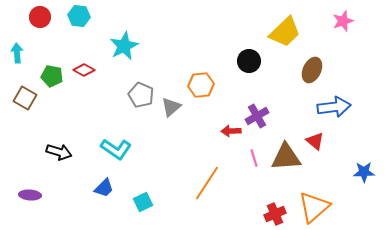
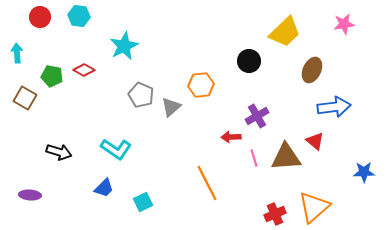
pink star: moved 1 px right, 3 px down; rotated 10 degrees clockwise
red arrow: moved 6 px down
orange line: rotated 60 degrees counterclockwise
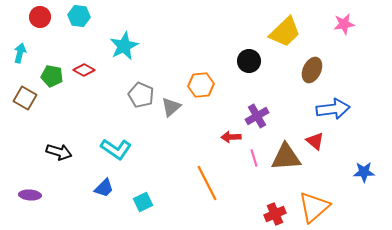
cyan arrow: moved 3 px right; rotated 18 degrees clockwise
blue arrow: moved 1 px left, 2 px down
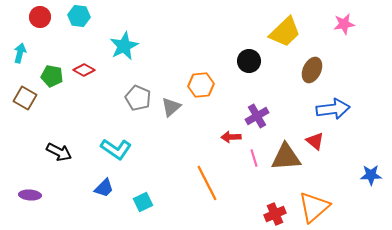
gray pentagon: moved 3 px left, 3 px down
black arrow: rotated 10 degrees clockwise
blue star: moved 7 px right, 3 px down
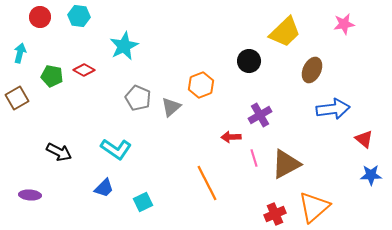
orange hexagon: rotated 15 degrees counterclockwise
brown square: moved 8 px left; rotated 30 degrees clockwise
purple cross: moved 3 px right, 1 px up
red triangle: moved 49 px right, 2 px up
brown triangle: moved 7 px down; rotated 24 degrees counterclockwise
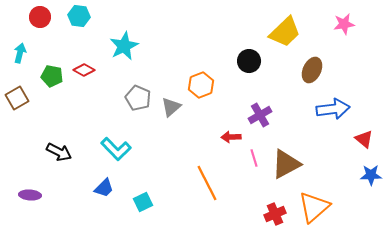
cyan L-shape: rotated 12 degrees clockwise
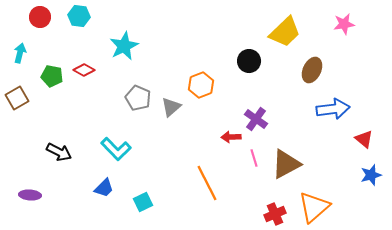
purple cross: moved 4 px left, 4 px down; rotated 25 degrees counterclockwise
blue star: rotated 15 degrees counterclockwise
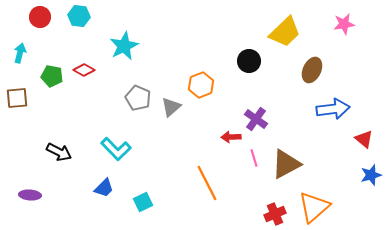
brown square: rotated 25 degrees clockwise
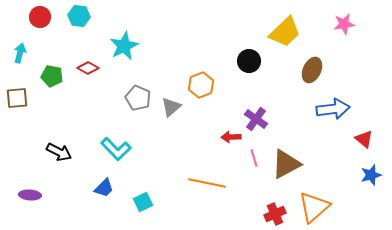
red diamond: moved 4 px right, 2 px up
orange line: rotated 51 degrees counterclockwise
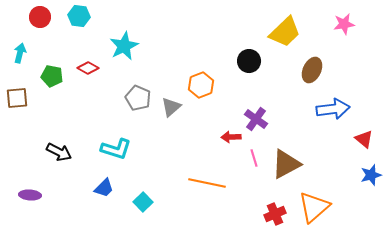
cyan L-shape: rotated 28 degrees counterclockwise
cyan square: rotated 18 degrees counterclockwise
